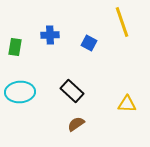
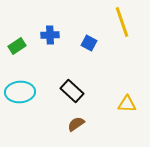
green rectangle: moved 2 px right, 1 px up; rotated 48 degrees clockwise
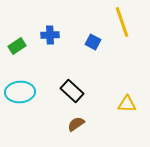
blue square: moved 4 px right, 1 px up
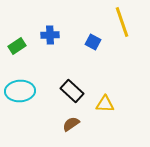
cyan ellipse: moved 1 px up
yellow triangle: moved 22 px left
brown semicircle: moved 5 px left
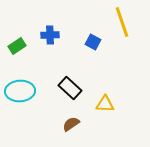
black rectangle: moved 2 px left, 3 px up
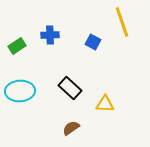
brown semicircle: moved 4 px down
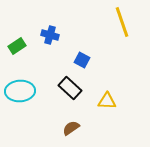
blue cross: rotated 18 degrees clockwise
blue square: moved 11 px left, 18 px down
yellow triangle: moved 2 px right, 3 px up
